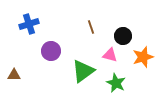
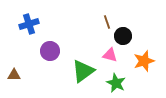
brown line: moved 16 px right, 5 px up
purple circle: moved 1 px left
orange star: moved 1 px right, 4 px down
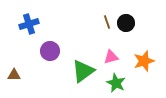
black circle: moved 3 px right, 13 px up
pink triangle: moved 1 px right, 2 px down; rotated 28 degrees counterclockwise
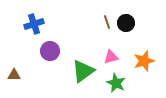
blue cross: moved 5 px right
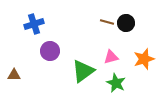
brown line: rotated 56 degrees counterclockwise
orange star: moved 2 px up
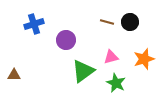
black circle: moved 4 px right, 1 px up
purple circle: moved 16 px right, 11 px up
